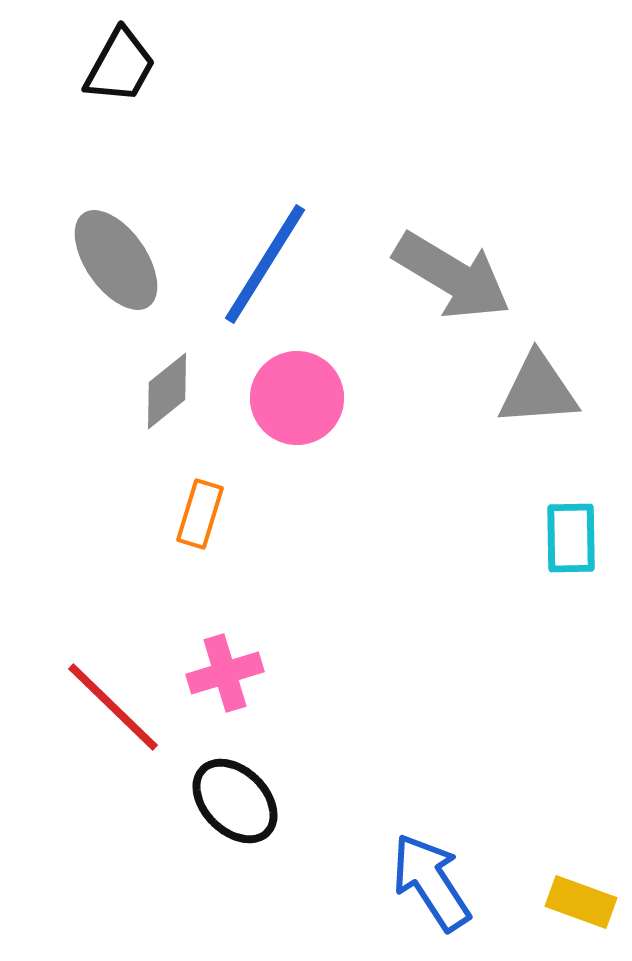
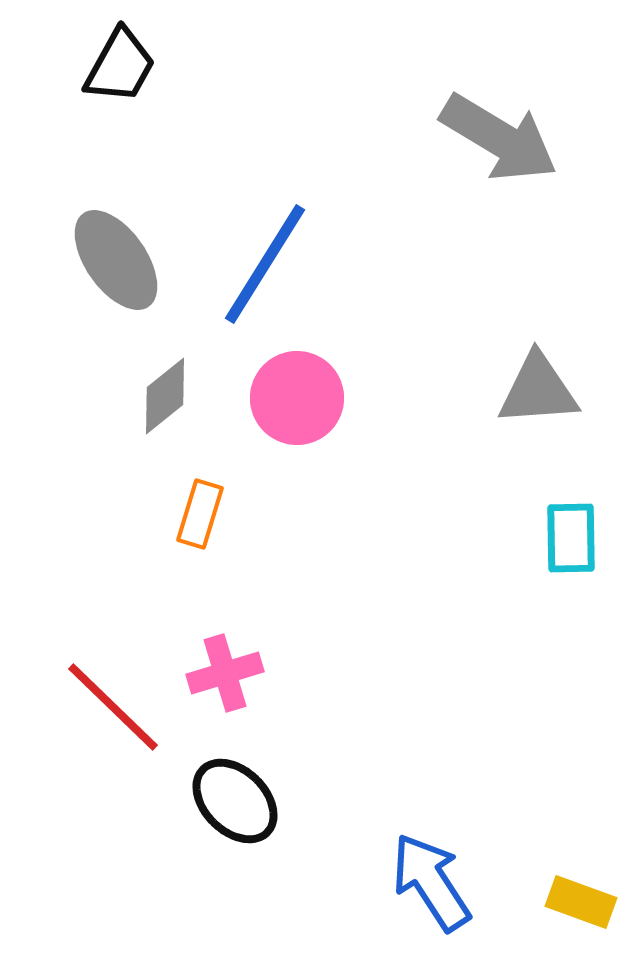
gray arrow: moved 47 px right, 138 px up
gray diamond: moved 2 px left, 5 px down
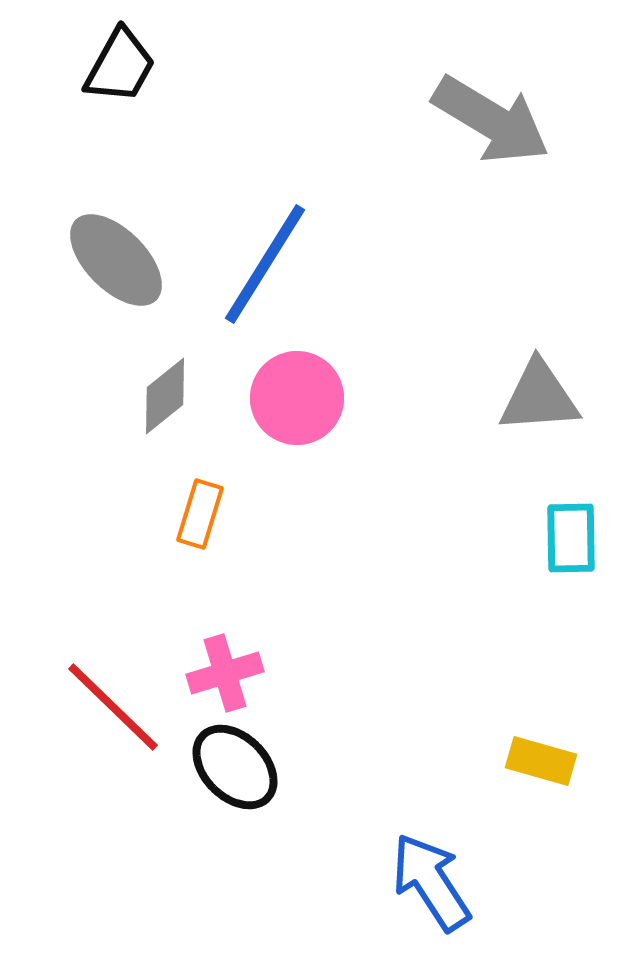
gray arrow: moved 8 px left, 18 px up
gray ellipse: rotated 10 degrees counterclockwise
gray triangle: moved 1 px right, 7 px down
black ellipse: moved 34 px up
yellow rectangle: moved 40 px left, 141 px up; rotated 4 degrees counterclockwise
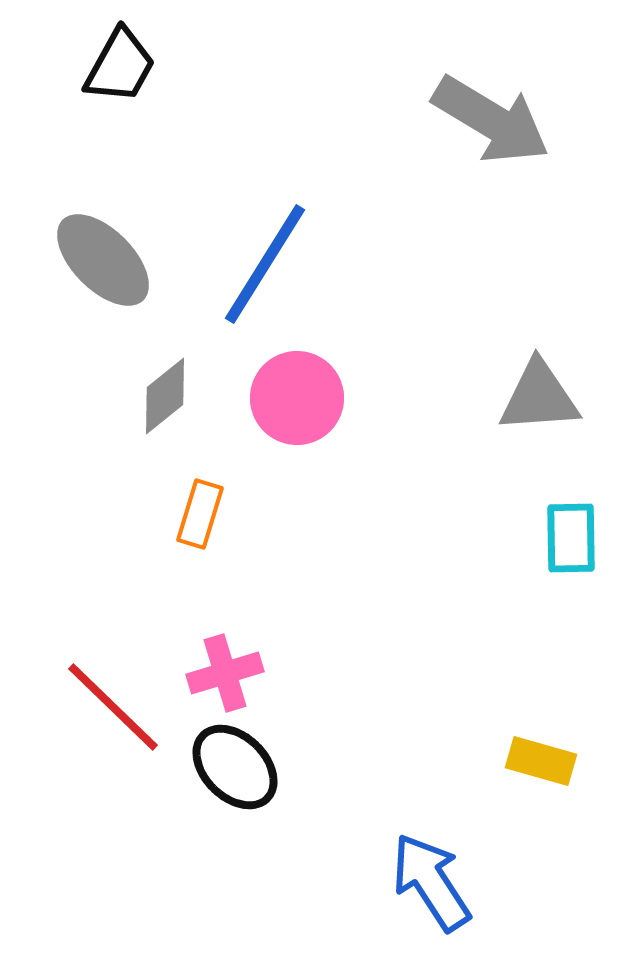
gray ellipse: moved 13 px left
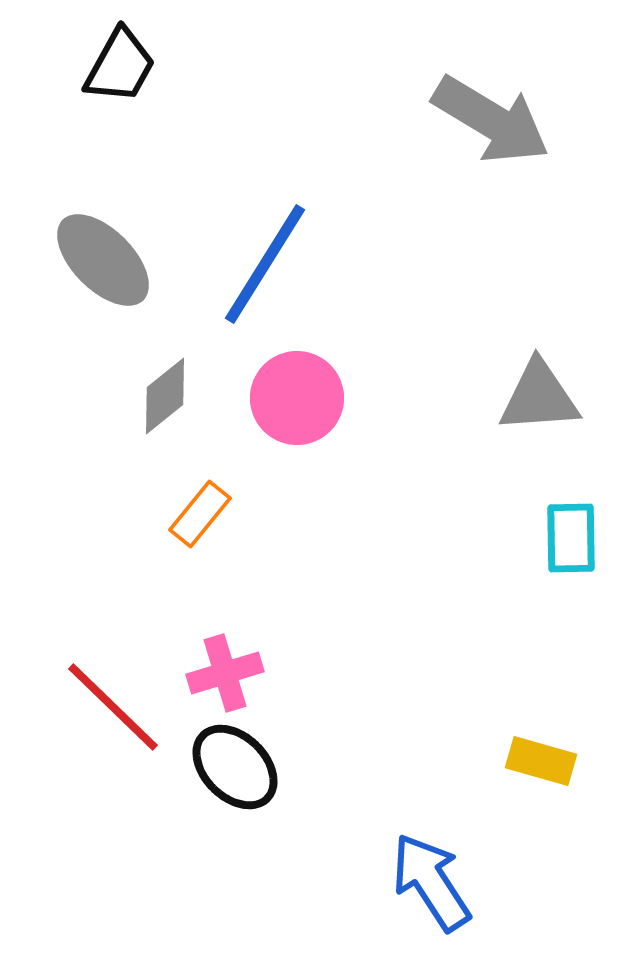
orange rectangle: rotated 22 degrees clockwise
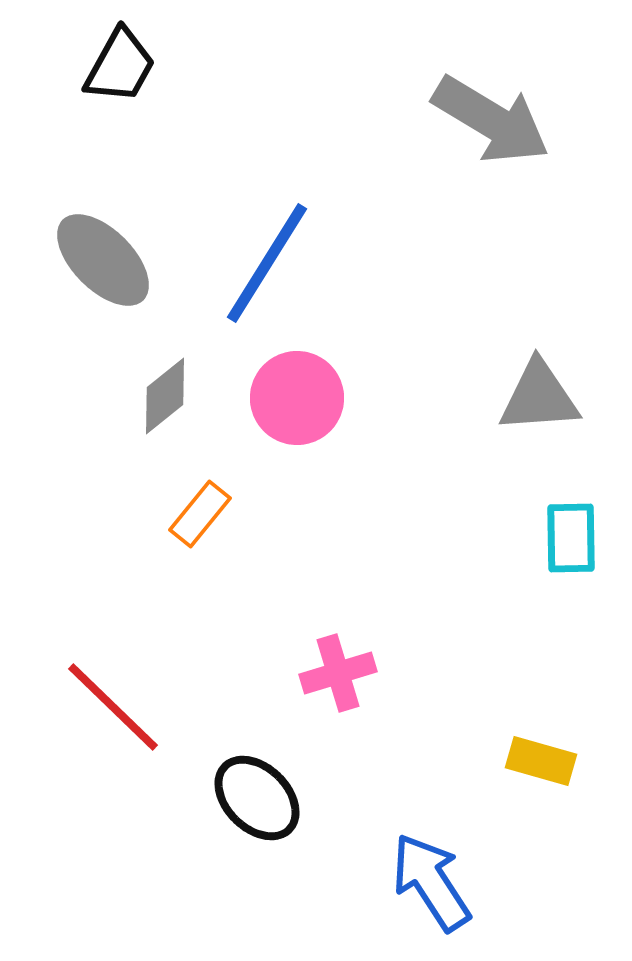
blue line: moved 2 px right, 1 px up
pink cross: moved 113 px right
black ellipse: moved 22 px right, 31 px down
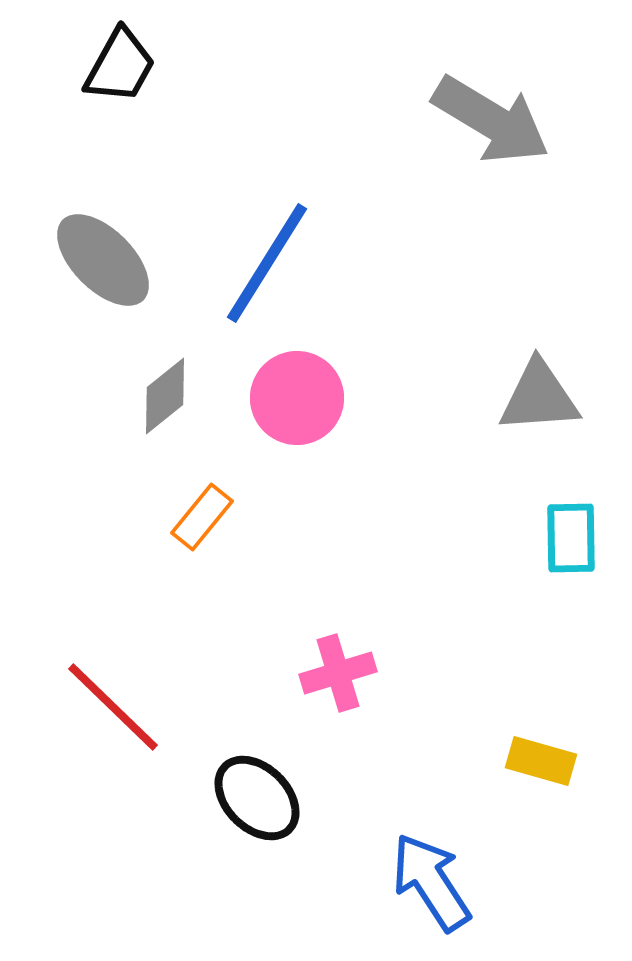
orange rectangle: moved 2 px right, 3 px down
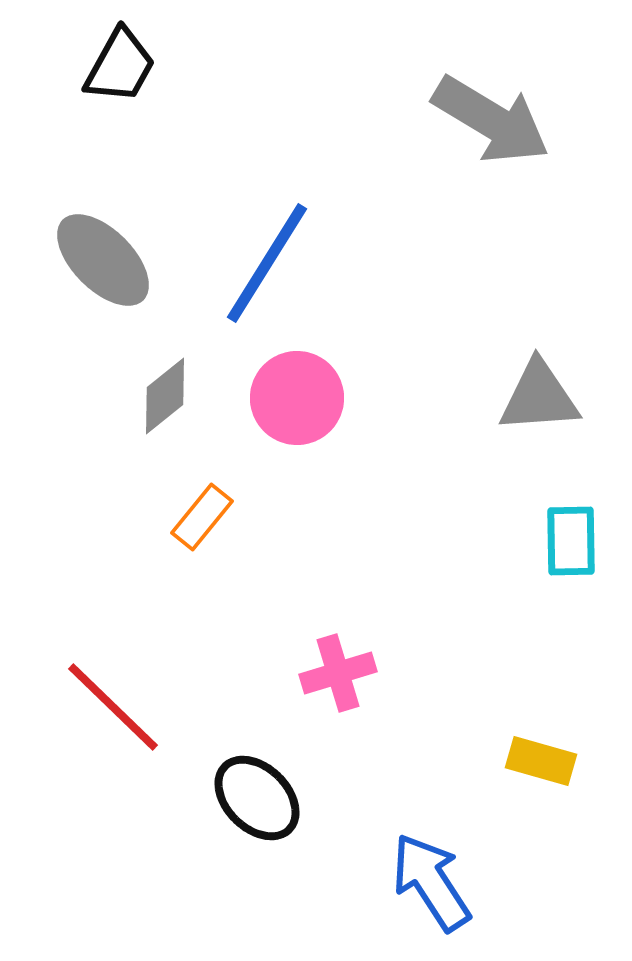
cyan rectangle: moved 3 px down
